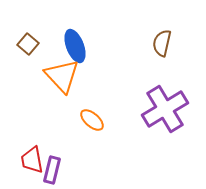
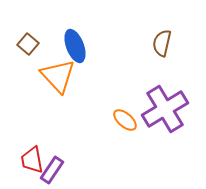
orange triangle: moved 4 px left
orange ellipse: moved 33 px right
purple rectangle: rotated 20 degrees clockwise
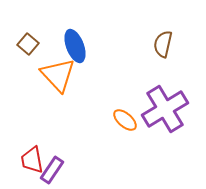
brown semicircle: moved 1 px right, 1 px down
orange triangle: moved 1 px up
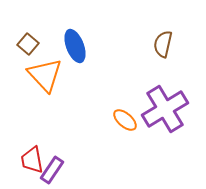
orange triangle: moved 13 px left
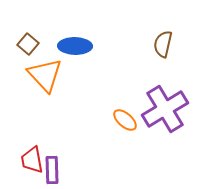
blue ellipse: rotated 68 degrees counterclockwise
purple rectangle: rotated 36 degrees counterclockwise
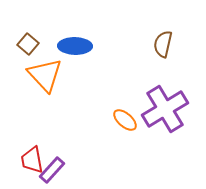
purple rectangle: rotated 44 degrees clockwise
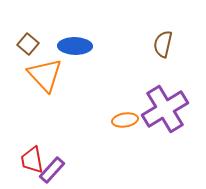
orange ellipse: rotated 50 degrees counterclockwise
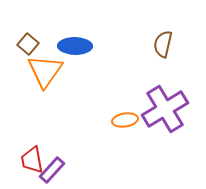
orange triangle: moved 4 px up; rotated 18 degrees clockwise
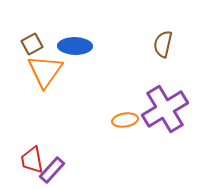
brown square: moved 4 px right; rotated 20 degrees clockwise
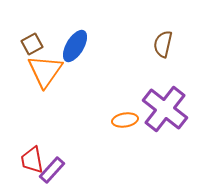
blue ellipse: rotated 60 degrees counterclockwise
purple cross: rotated 21 degrees counterclockwise
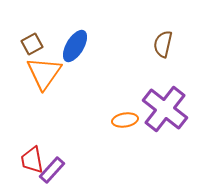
orange triangle: moved 1 px left, 2 px down
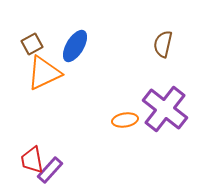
orange triangle: rotated 30 degrees clockwise
purple rectangle: moved 2 px left
